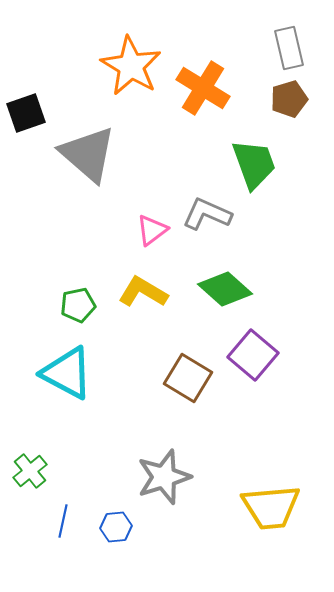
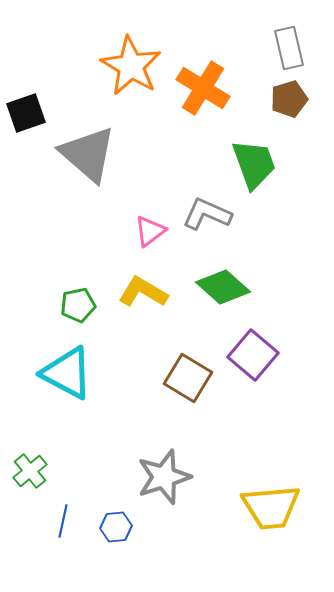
pink triangle: moved 2 px left, 1 px down
green diamond: moved 2 px left, 2 px up
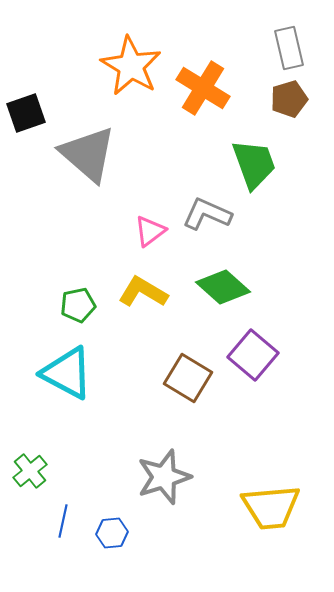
blue hexagon: moved 4 px left, 6 px down
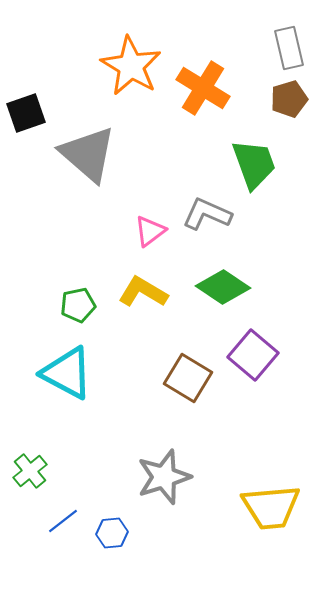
green diamond: rotated 8 degrees counterclockwise
blue line: rotated 40 degrees clockwise
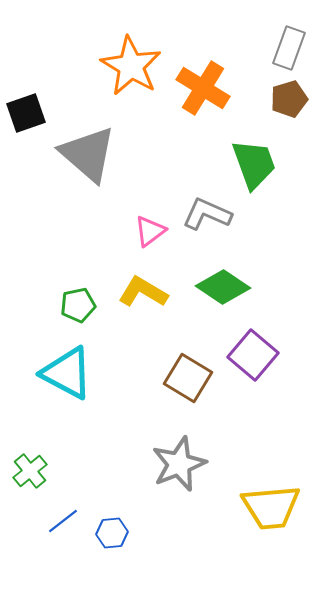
gray rectangle: rotated 33 degrees clockwise
gray star: moved 15 px right, 13 px up; rotated 4 degrees counterclockwise
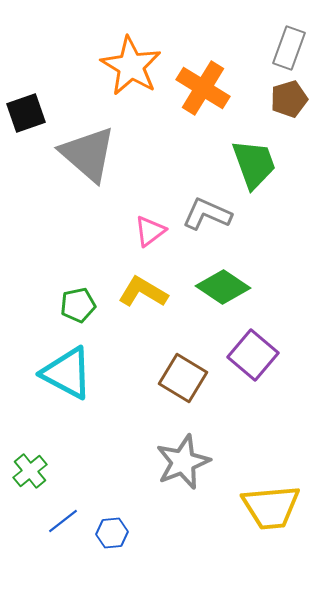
brown square: moved 5 px left
gray star: moved 4 px right, 2 px up
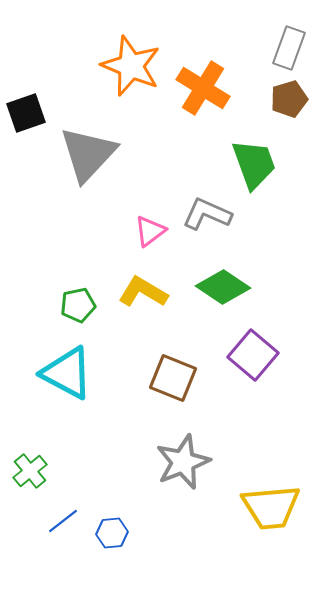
orange star: rotated 8 degrees counterclockwise
gray triangle: rotated 32 degrees clockwise
brown square: moved 10 px left; rotated 9 degrees counterclockwise
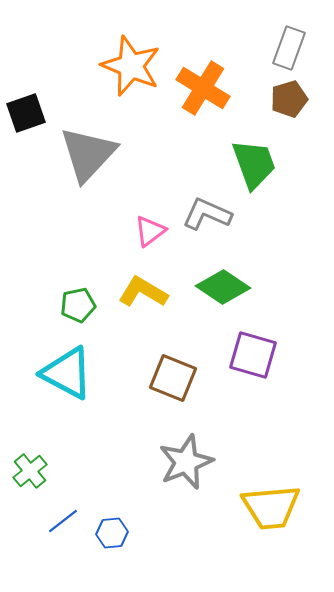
purple square: rotated 24 degrees counterclockwise
gray star: moved 3 px right
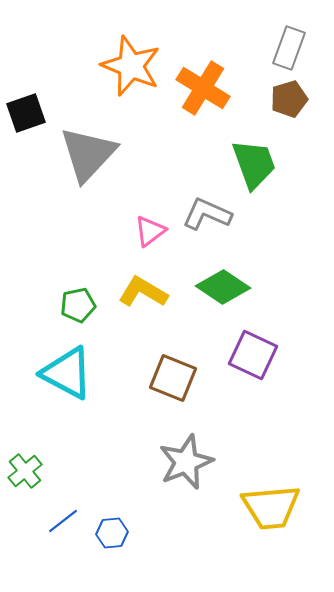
purple square: rotated 9 degrees clockwise
green cross: moved 5 px left
